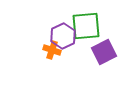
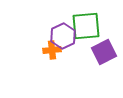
orange cross: rotated 24 degrees counterclockwise
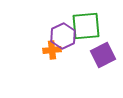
purple square: moved 1 px left, 3 px down
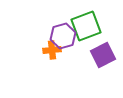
green square: rotated 16 degrees counterclockwise
purple hexagon: rotated 10 degrees clockwise
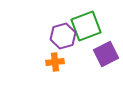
orange cross: moved 3 px right, 12 px down
purple square: moved 3 px right, 1 px up
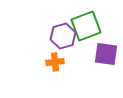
purple square: rotated 35 degrees clockwise
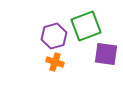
purple hexagon: moved 9 px left
orange cross: rotated 24 degrees clockwise
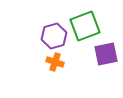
green square: moved 1 px left
purple square: rotated 20 degrees counterclockwise
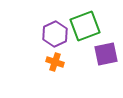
purple hexagon: moved 1 px right, 2 px up; rotated 10 degrees counterclockwise
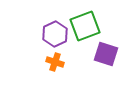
purple square: rotated 30 degrees clockwise
